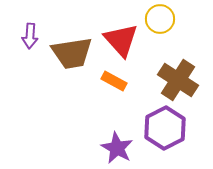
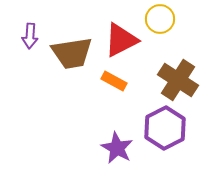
red triangle: rotated 45 degrees clockwise
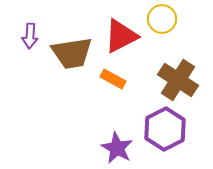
yellow circle: moved 2 px right
red triangle: moved 4 px up
orange rectangle: moved 1 px left, 2 px up
purple hexagon: moved 1 px down
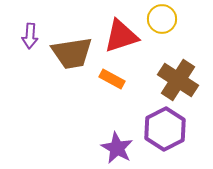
red triangle: rotated 9 degrees clockwise
orange rectangle: moved 1 px left
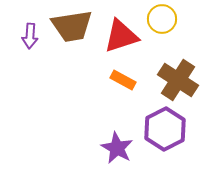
brown trapezoid: moved 27 px up
orange rectangle: moved 11 px right, 1 px down
